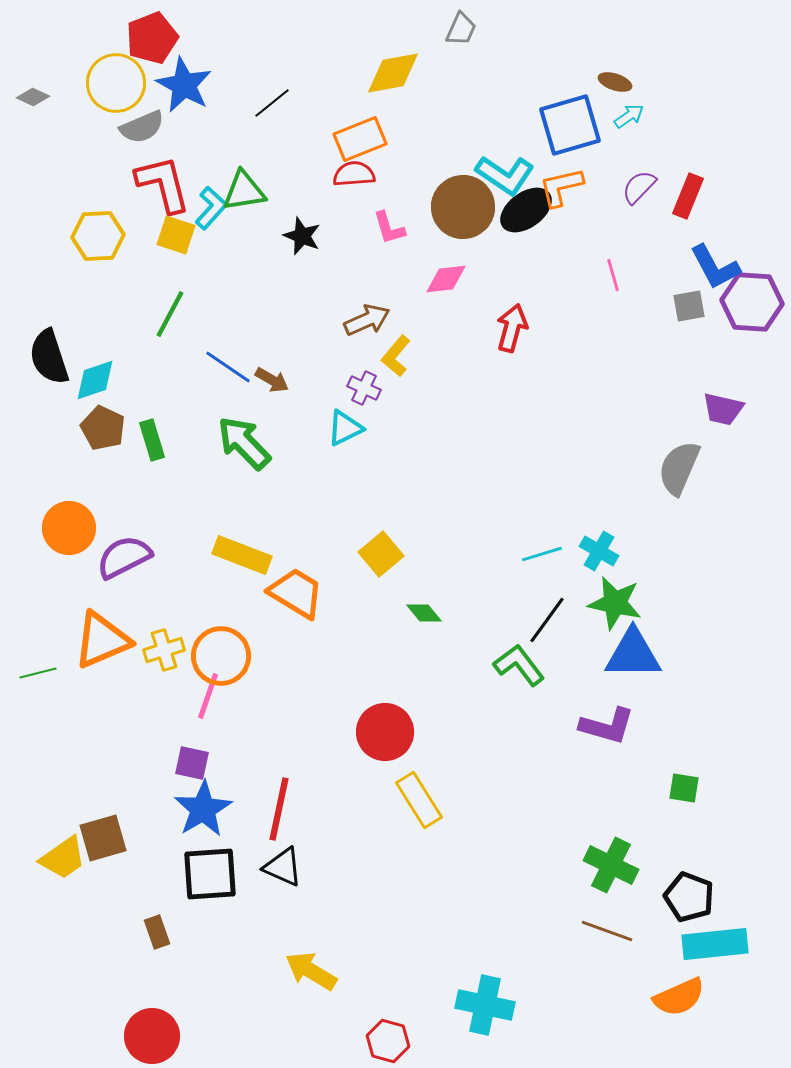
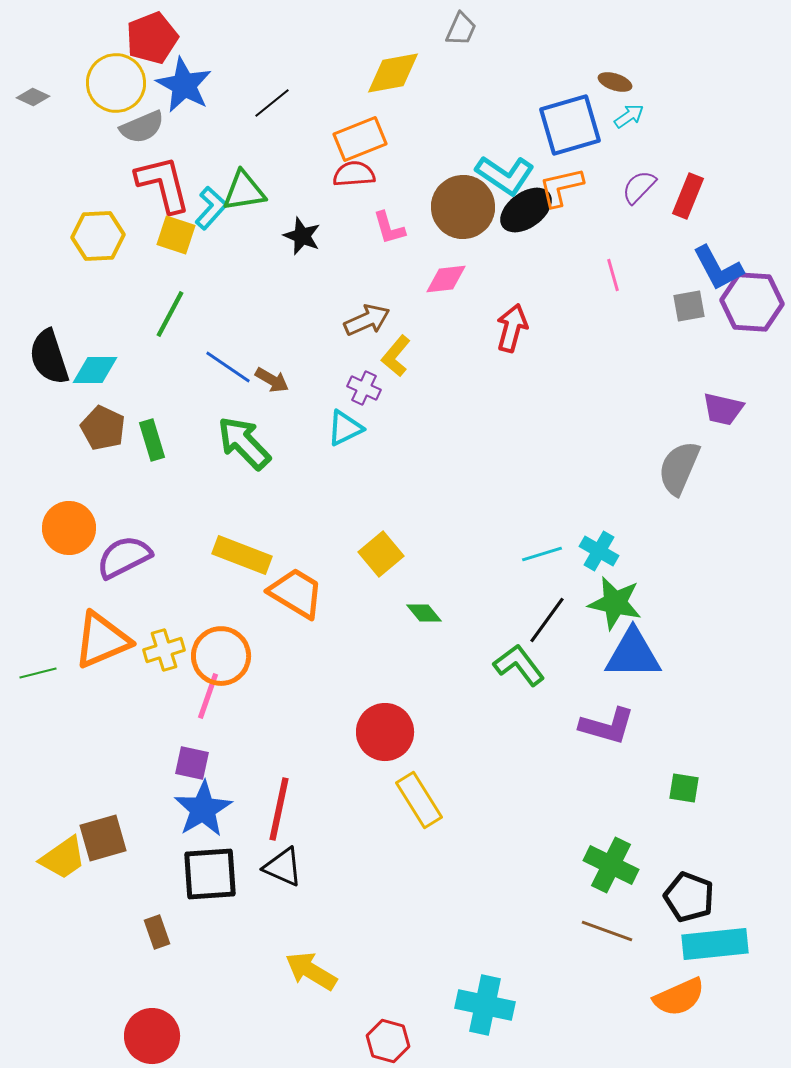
blue L-shape at (715, 267): moved 3 px right, 1 px down
cyan diamond at (95, 380): moved 10 px up; rotated 18 degrees clockwise
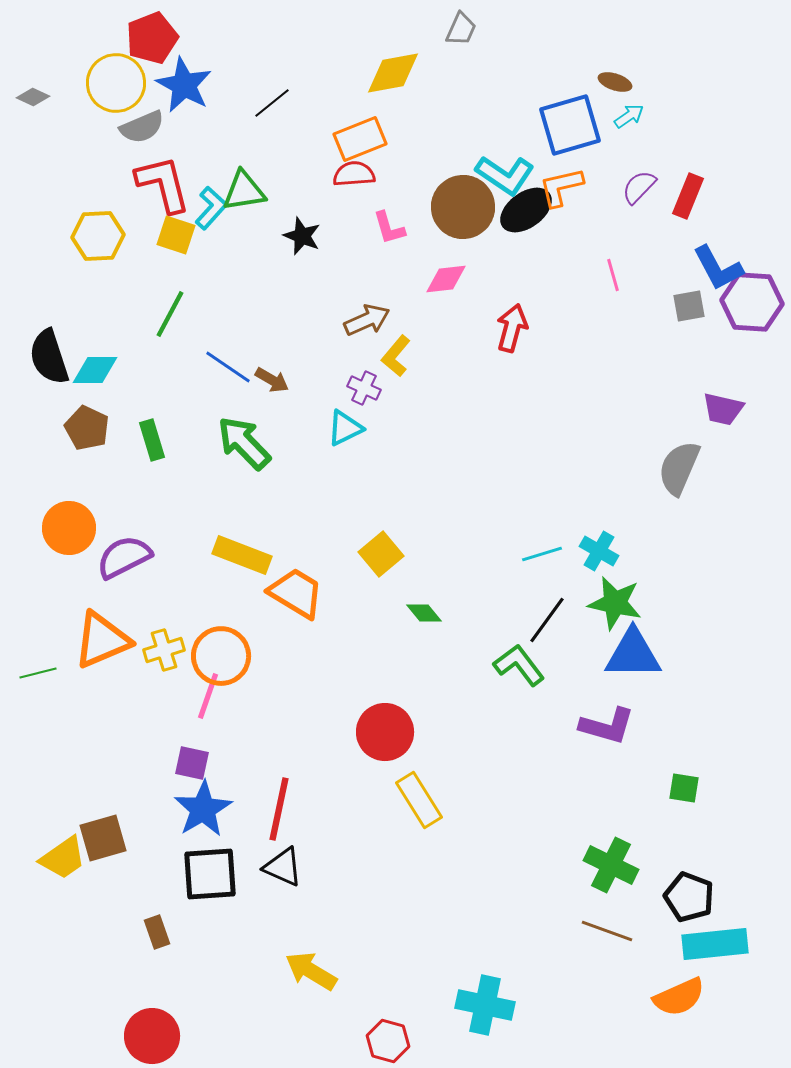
brown pentagon at (103, 428): moved 16 px left
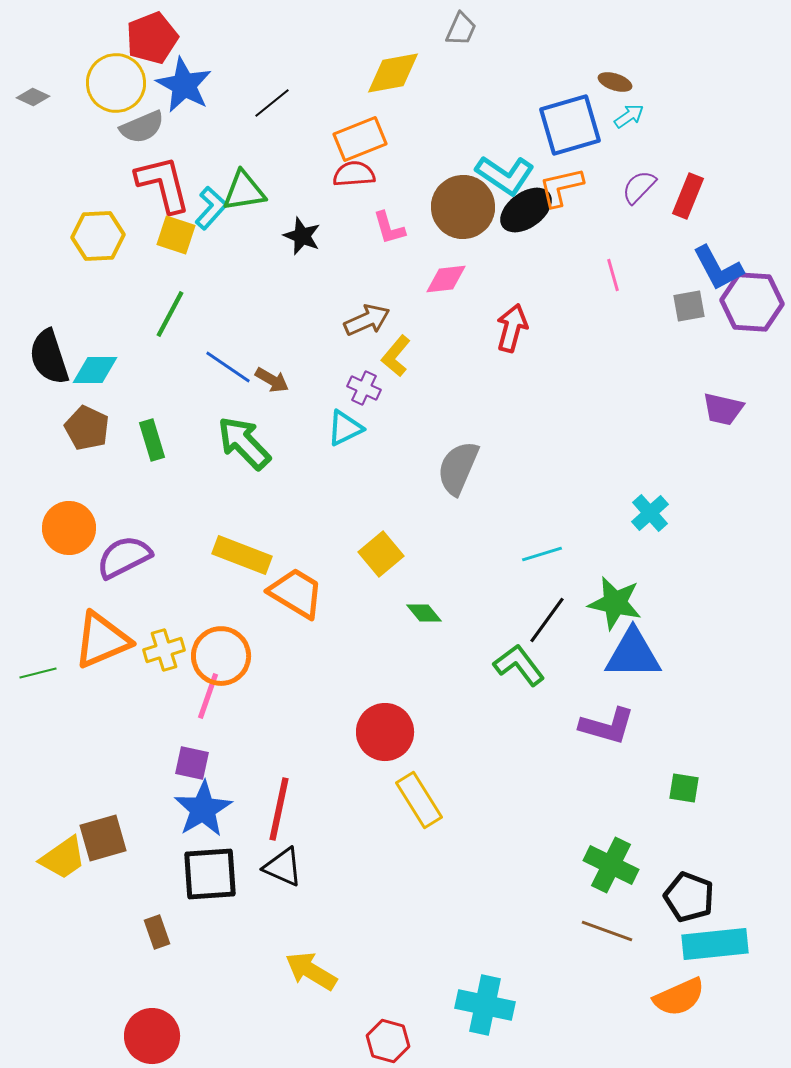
gray semicircle at (679, 468): moved 221 px left
cyan cross at (599, 551): moved 51 px right, 38 px up; rotated 18 degrees clockwise
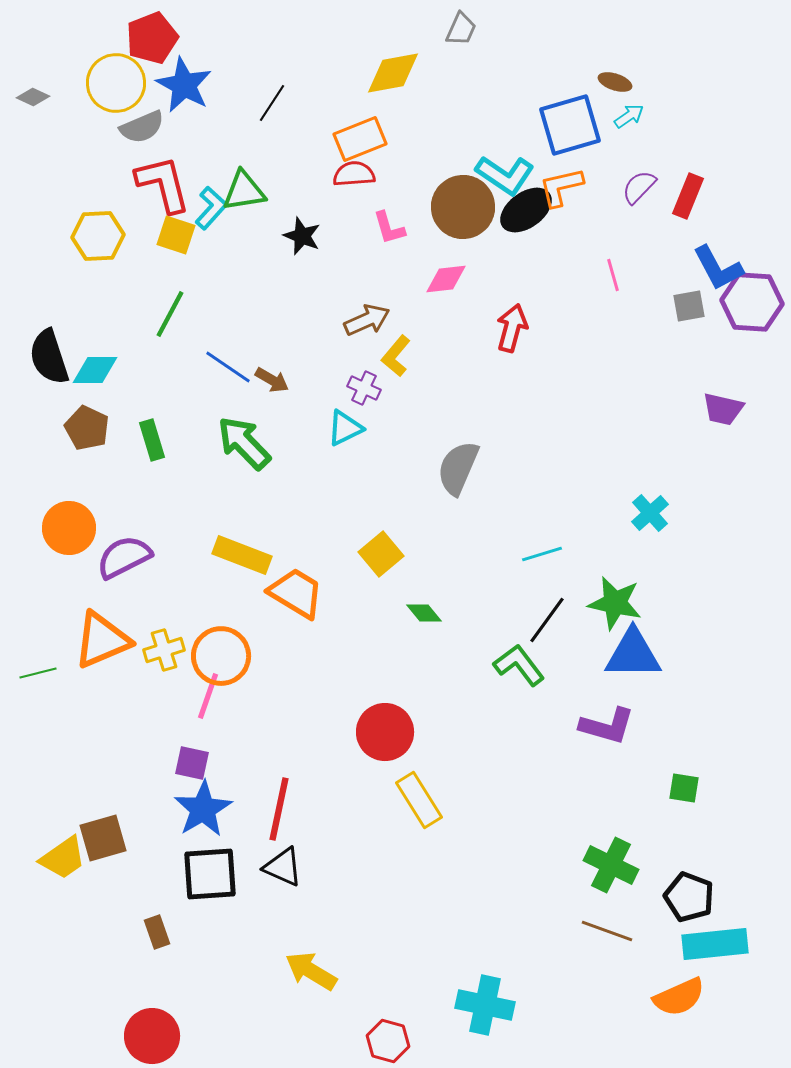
black line at (272, 103): rotated 18 degrees counterclockwise
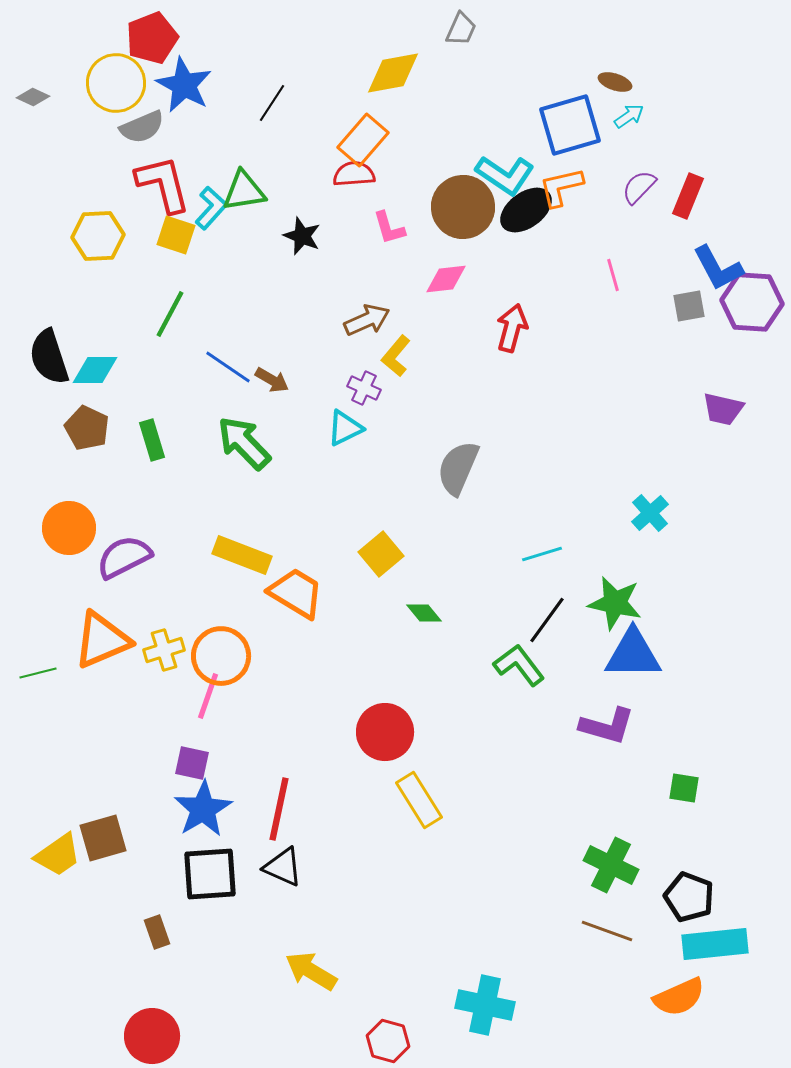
orange rectangle at (360, 139): moved 3 px right, 1 px down; rotated 27 degrees counterclockwise
yellow trapezoid at (63, 858): moved 5 px left, 3 px up
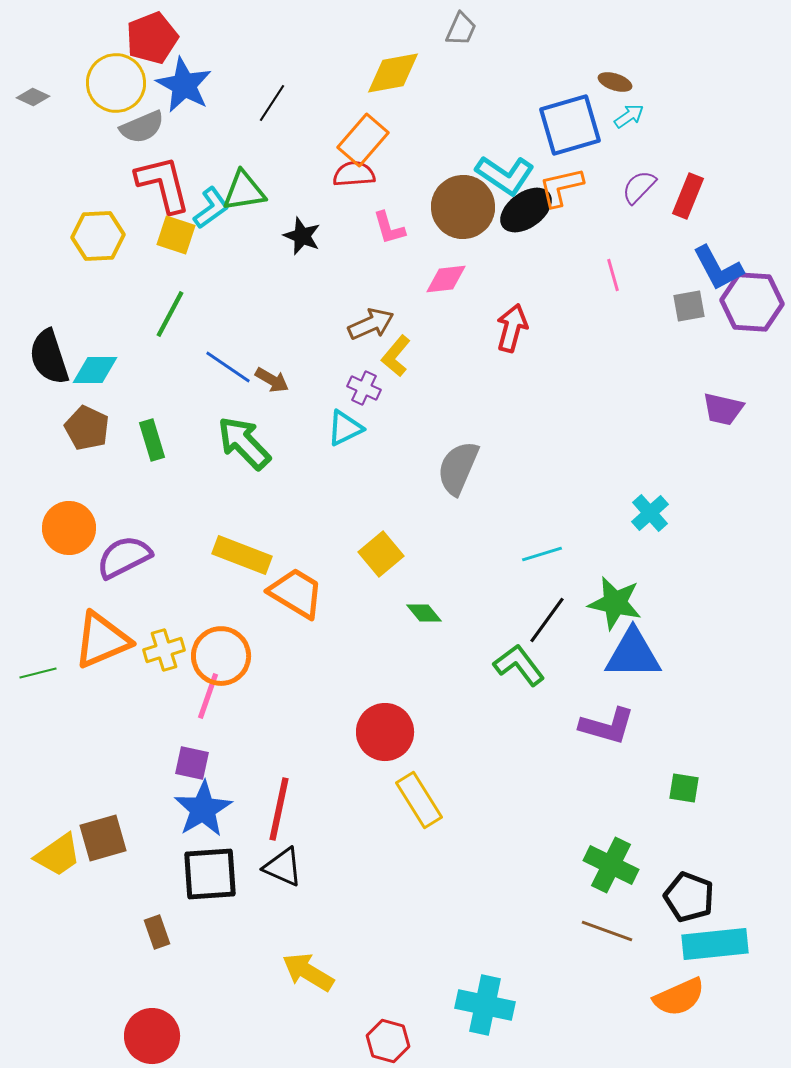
cyan L-shape at (211, 208): rotated 12 degrees clockwise
brown arrow at (367, 320): moved 4 px right, 4 px down
yellow arrow at (311, 971): moved 3 px left, 1 px down
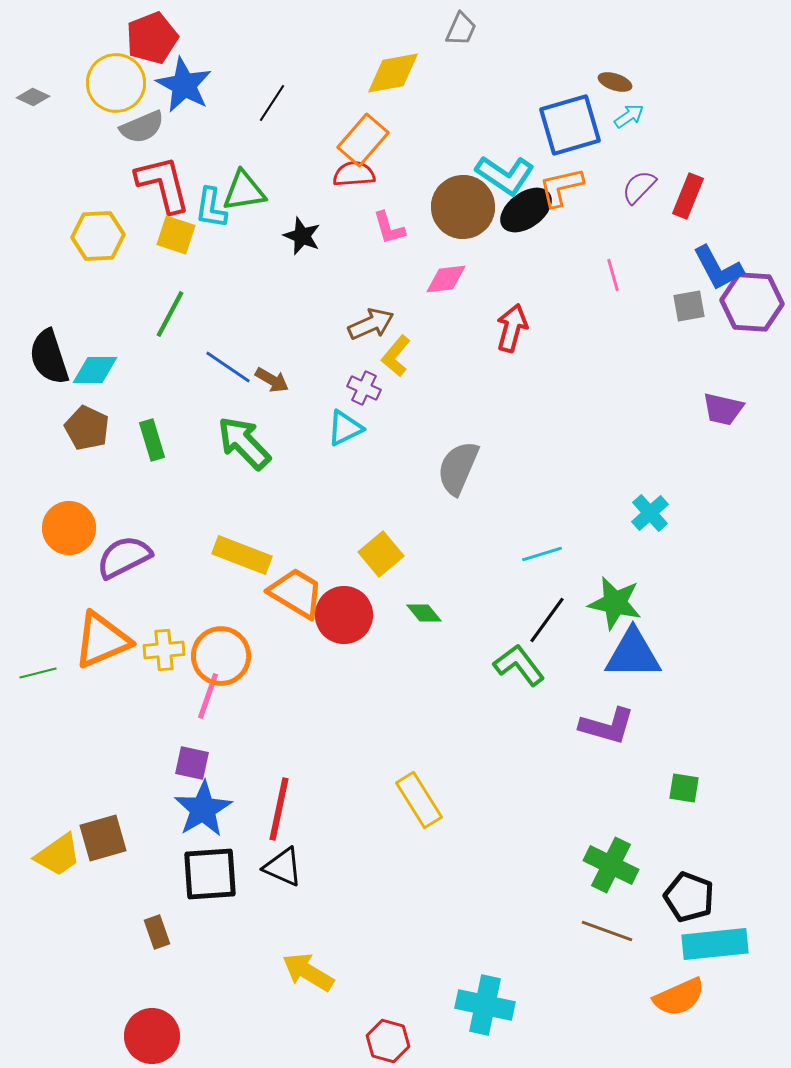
cyan L-shape at (211, 208): rotated 135 degrees clockwise
yellow cross at (164, 650): rotated 12 degrees clockwise
red circle at (385, 732): moved 41 px left, 117 px up
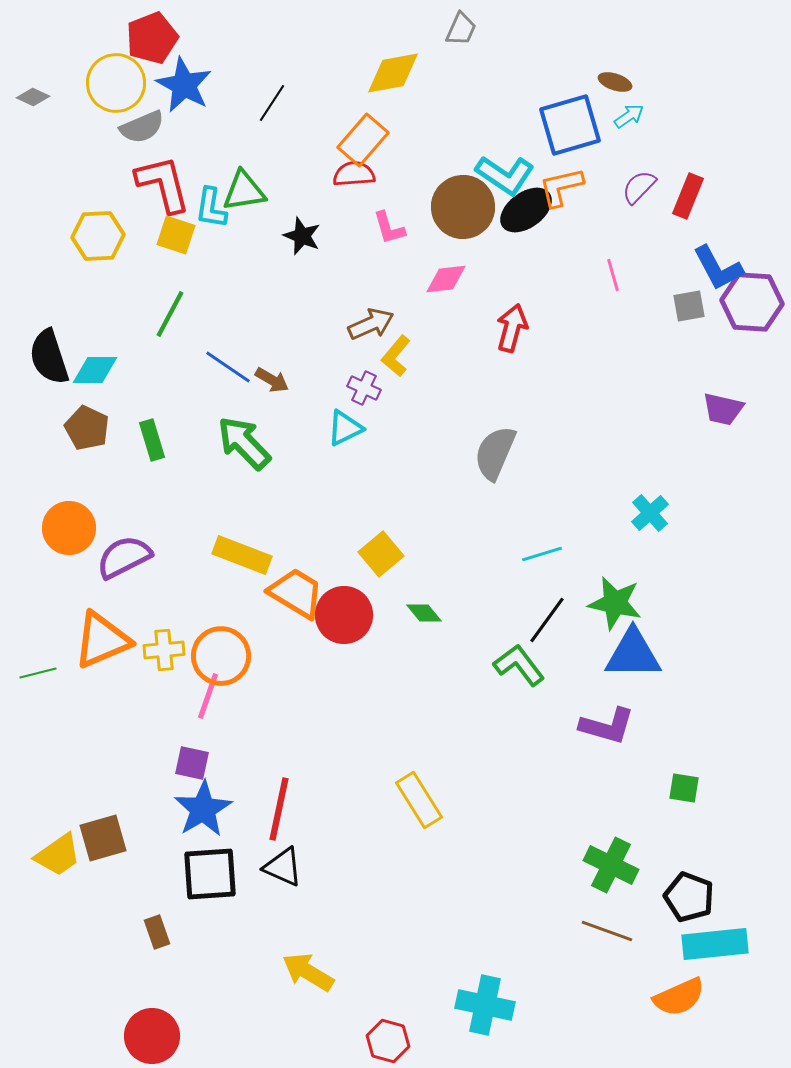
gray semicircle at (458, 468): moved 37 px right, 15 px up
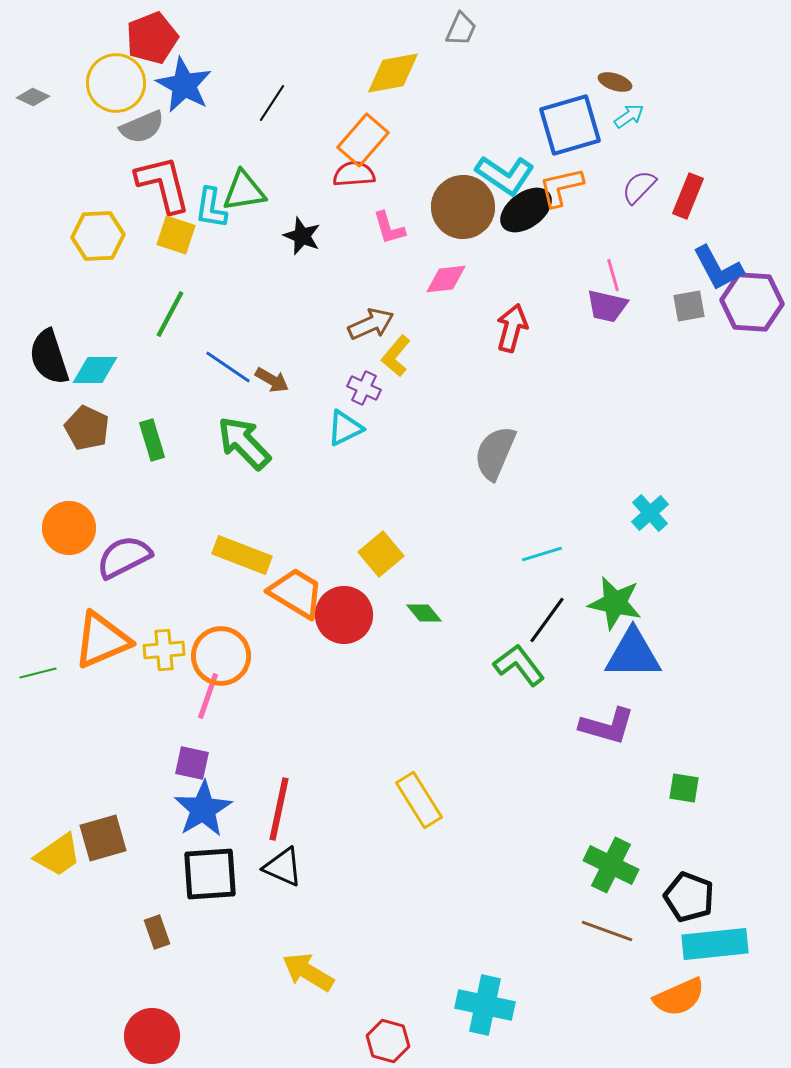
purple trapezoid at (723, 409): moved 116 px left, 103 px up
